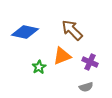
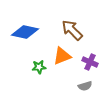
green star: rotated 24 degrees clockwise
gray semicircle: moved 1 px left, 1 px up
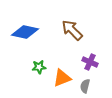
orange triangle: moved 22 px down
gray semicircle: rotated 120 degrees clockwise
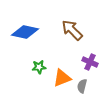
gray semicircle: moved 3 px left
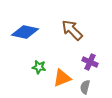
green star: rotated 16 degrees clockwise
gray semicircle: moved 3 px right, 1 px down
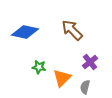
purple cross: rotated 28 degrees clockwise
orange triangle: rotated 24 degrees counterclockwise
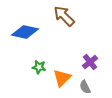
brown arrow: moved 8 px left, 14 px up
gray semicircle: rotated 40 degrees counterclockwise
